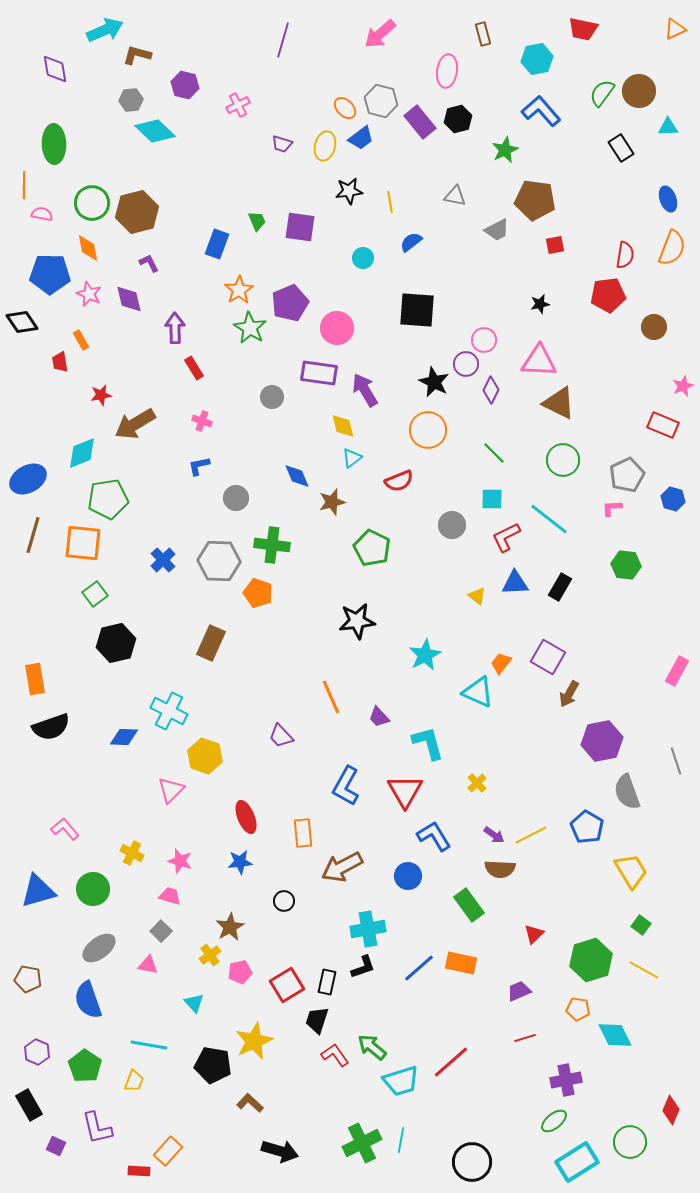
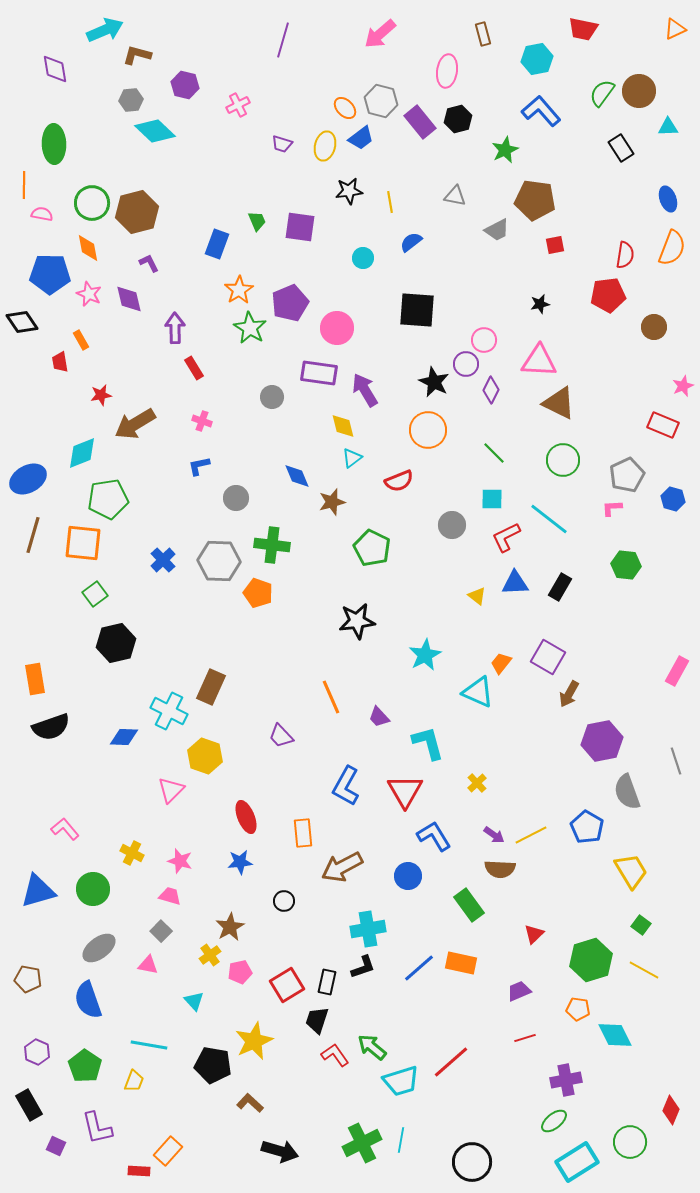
brown rectangle at (211, 643): moved 44 px down
cyan triangle at (194, 1003): moved 2 px up
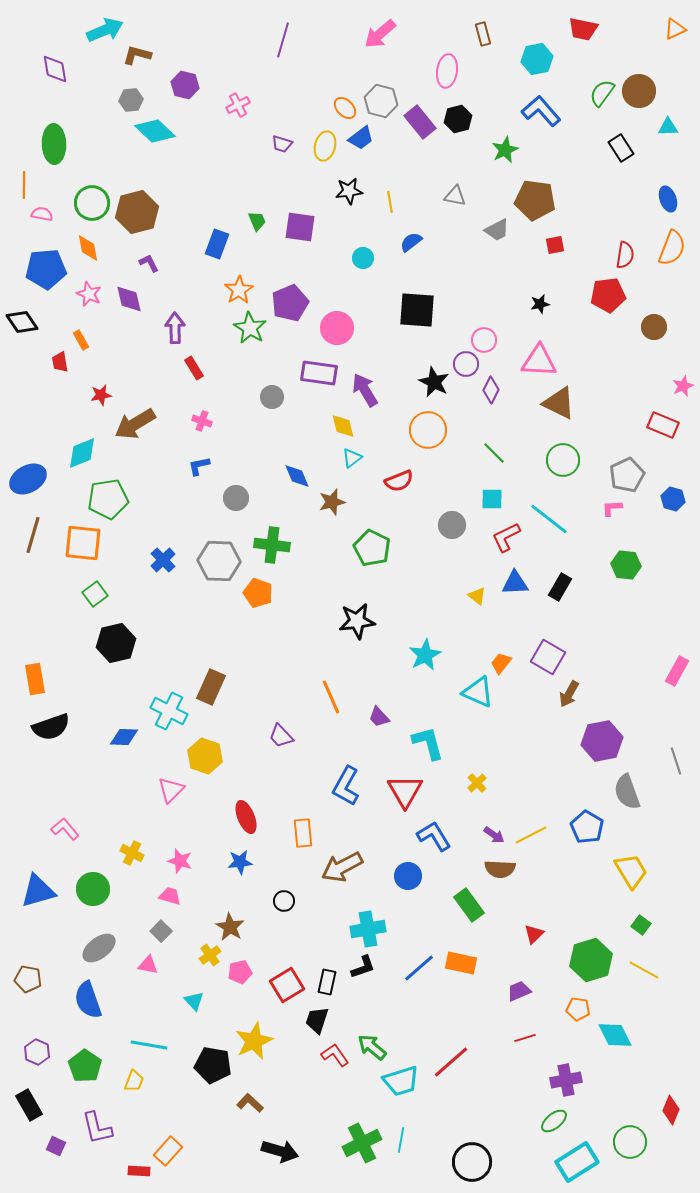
blue pentagon at (50, 274): moved 4 px left, 5 px up; rotated 6 degrees counterclockwise
brown star at (230, 927): rotated 12 degrees counterclockwise
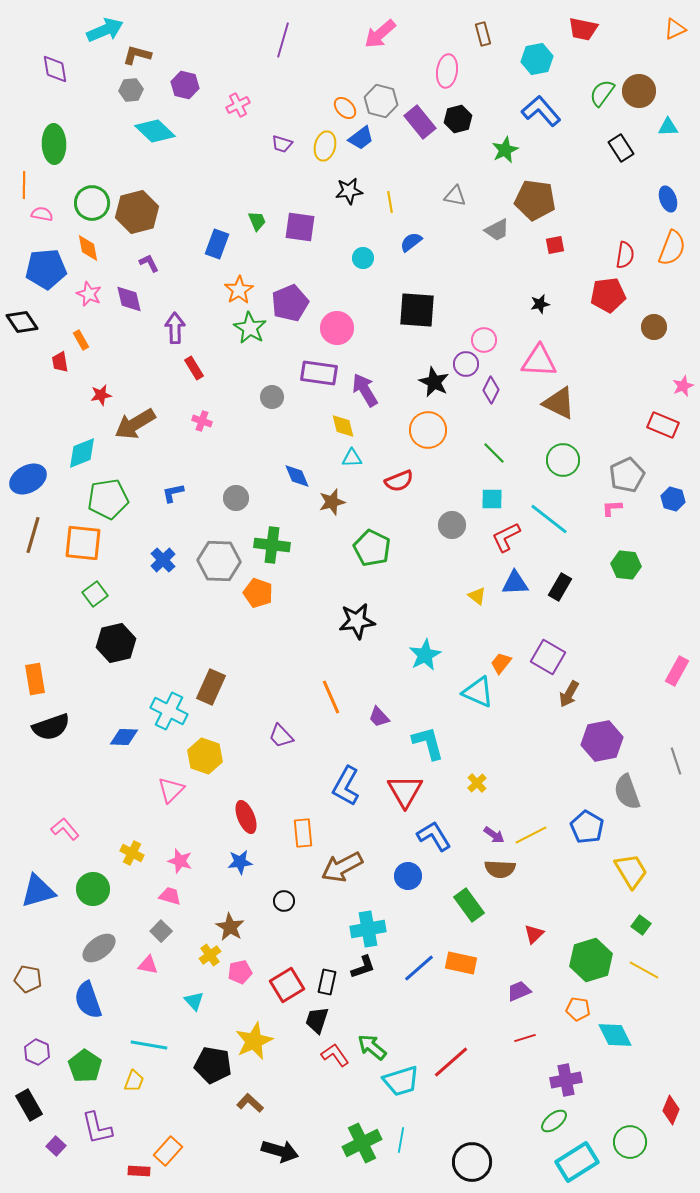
gray hexagon at (131, 100): moved 10 px up
cyan triangle at (352, 458): rotated 35 degrees clockwise
blue L-shape at (199, 466): moved 26 px left, 27 px down
purple square at (56, 1146): rotated 18 degrees clockwise
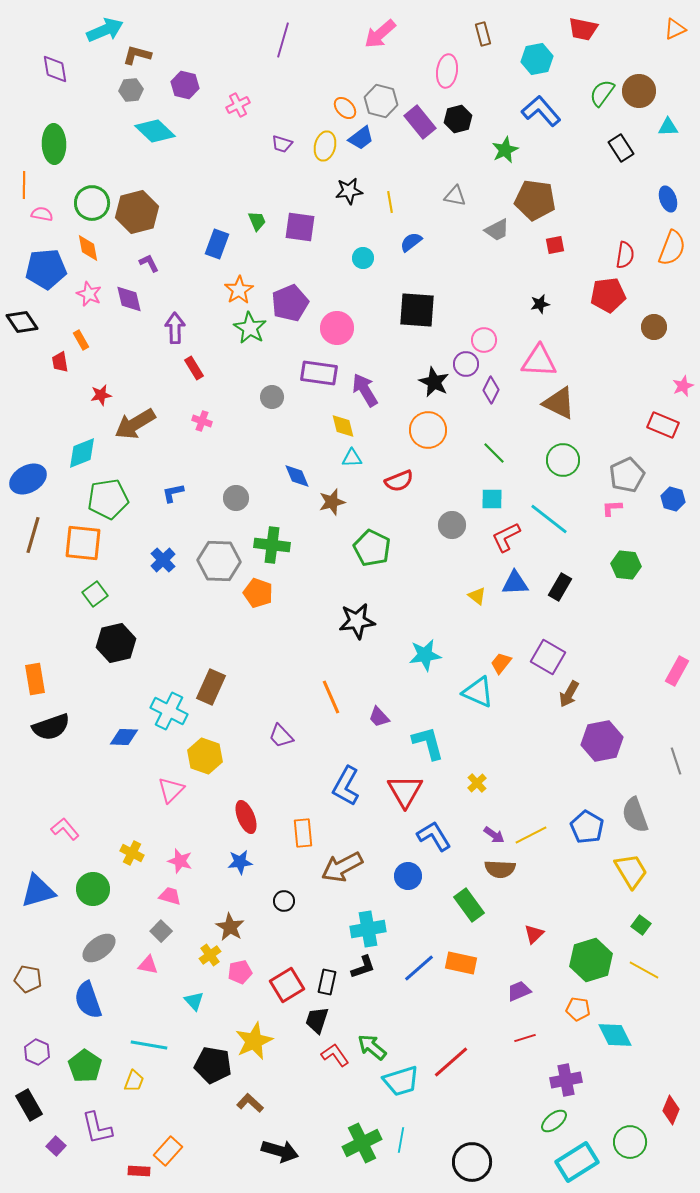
cyan star at (425, 655): rotated 20 degrees clockwise
gray semicircle at (627, 792): moved 8 px right, 23 px down
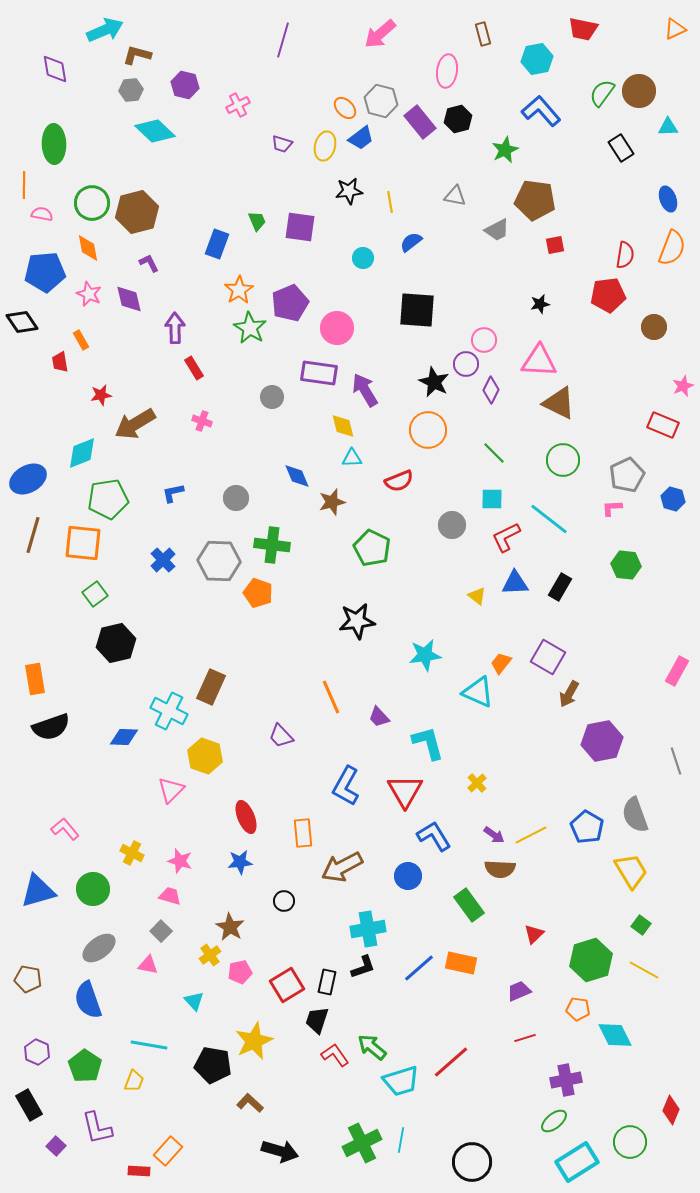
blue pentagon at (46, 269): moved 1 px left, 3 px down
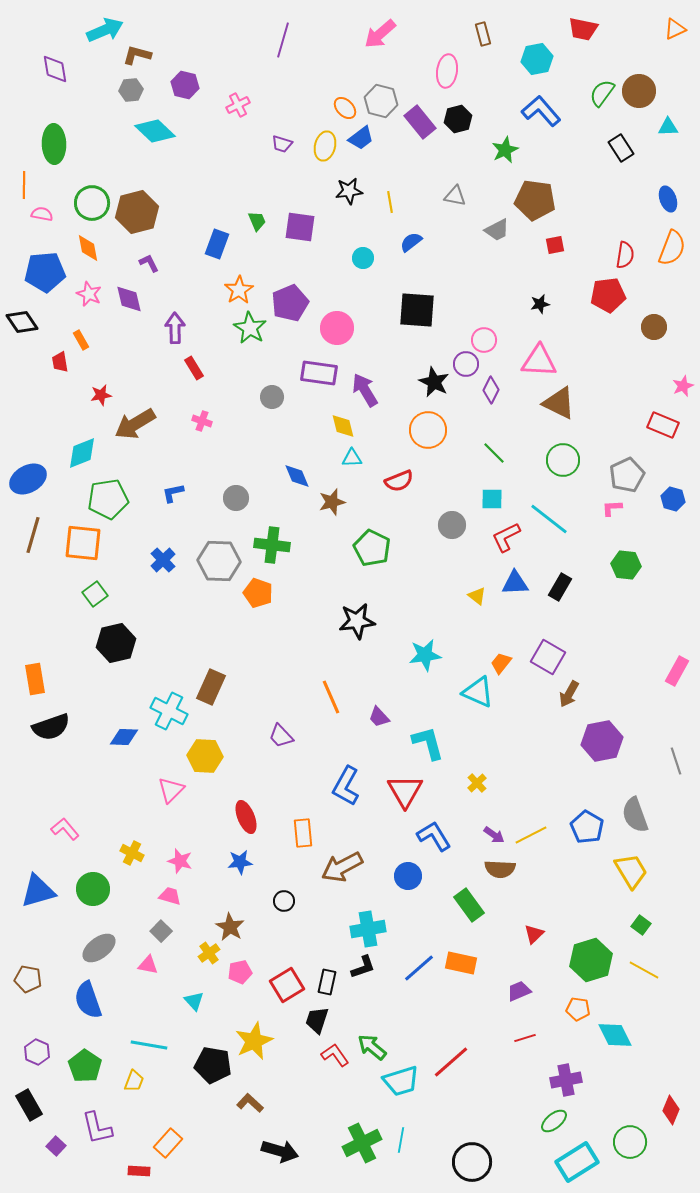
yellow hexagon at (205, 756): rotated 16 degrees counterclockwise
yellow cross at (210, 955): moved 1 px left, 2 px up
orange rectangle at (168, 1151): moved 8 px up
